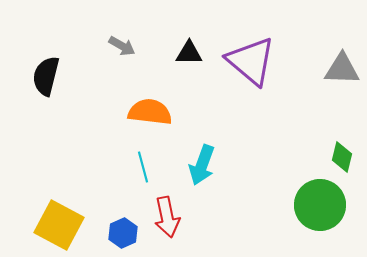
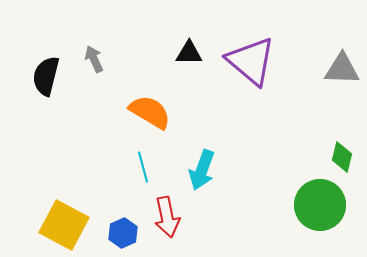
gray arrow: moved 28 px left, 13 px down; rotated 144 degrees counterclockwise
orange semicircle: rotated 24 degrees clockwise
cyan arrow: moved 5 px down
yellow square: moved 5 px right
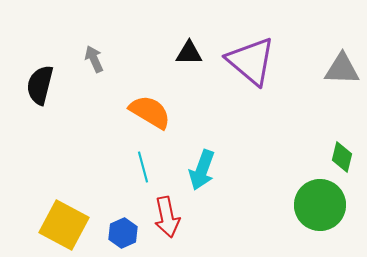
black semicircle: moved 6 px left, 9 px down
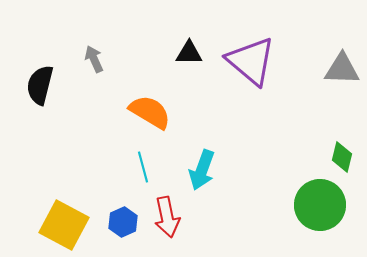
blue hexagon: moved 11 px up
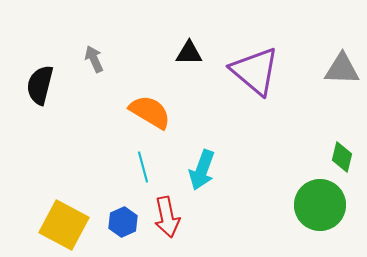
purple triangle: moved 4 px right, 10 px down
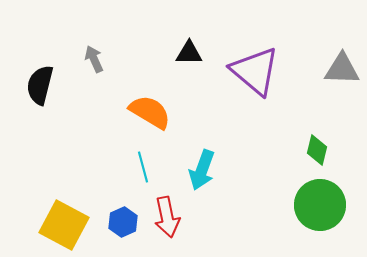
green diamond: moved 25 px left, 7 px up
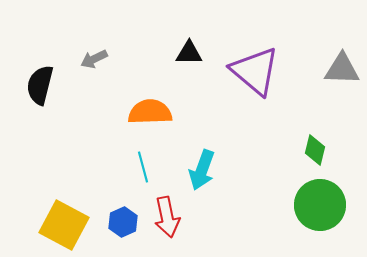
gray arrow: rotated 92 degrees counterclockwise
orange semicircle: rotated 33 degrees counterclockwise
green diamond: moved 2 px left
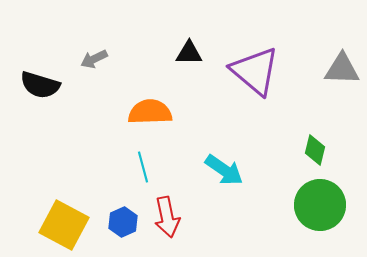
black semicircle: rotated 87 degrees counterclockwise
cyan arrow: moved 22 px right; rotated 75 degrees counterclockwise
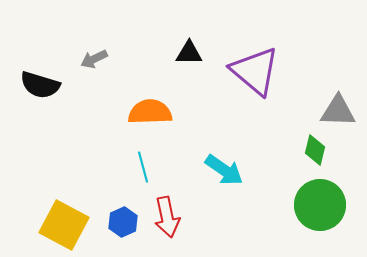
gray triangle: moved 4 px left, 42 px down
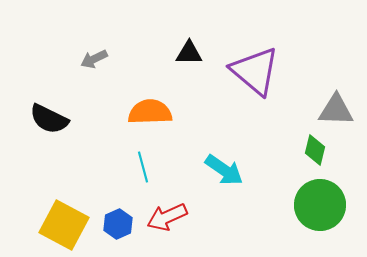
black semicircle: moved 9 px right, 34 px down; rotated 9 degrees clockwise
gray triangle: moved 2 px left, 1 px up
red arrow: rotated 78 degrees clockwise
blue hexagon: moved 5 px left, 2 px down
